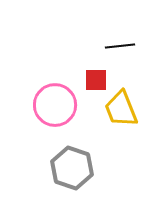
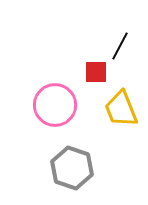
black line: rotated 56 degrees counterclockwise
red square: moved 8 px up
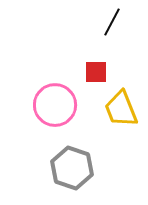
black line: moved 8 px left, 24 px up
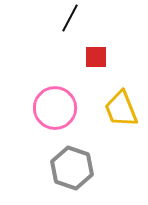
black line: moved 42 px left, 4 px up
red square: moved 15 px up
pink circle: moved 3 px down
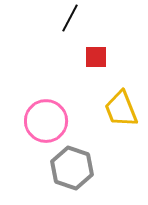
pink circle: moved 9 px left, 13 px down
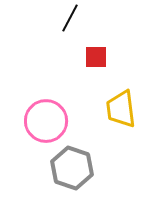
yellow trapezoid: rotated 15 degrees clockwise
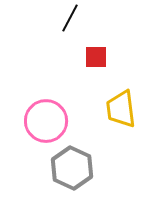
gray hexagon: rotated 6 degrees clockwise
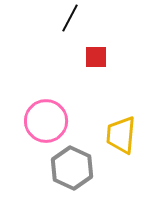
yellow trapezoid: moved 26 px down; rotated 12 degrees clockwise
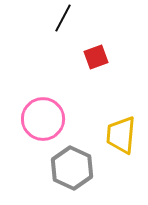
black line: moved 7 px left
red square: rotated 20 degrees counterclockwise
pink circle: moved 3 px left, 2 px up
